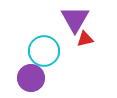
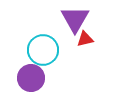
cyan circle: moved 1 px left, 1 px up
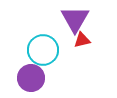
red triangle: moved 3 px left, 1 px down
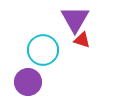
red triangle: rotated 30 degrees clockwise
purple circle: moved 3 px left, 4 px down
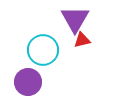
red triangle: rotated 30 degrees counterclockwise
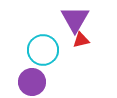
red triangle: moved 1 px left
purple circle: moved 4 px right
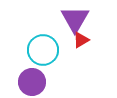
red triangle: rotated 18 degrees counterclockwise
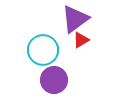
purple triangle: rotated 24 degrees clockwise
purple circle: moved 22 px right, 2 px up
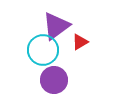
purple triangle: moved 19 px left, 7 px down
red triangle: moved 1 px left, 2 px down
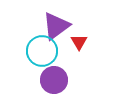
red triangle: moved 1 px left; rotated 30 degrees counterclockwise
cyan circle: moved 1 px left, 1 px down
